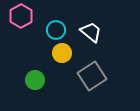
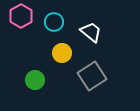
cyan circle: moved 2 px left, 8 px up
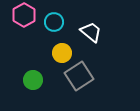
pink hexagon: moved 3 px right, 1 px up
gray square: moved 13 px left
green circle: moved 2 px left
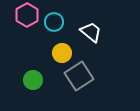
pink hexagon: moved 3 px right
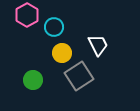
cyan circle: moved 5 px down
white trapezoid: moved 7 px right, 13 px down; rotated 25 degrees clockwise
